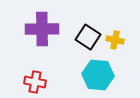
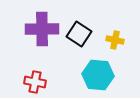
black square: moved 9 px left, 3 px up
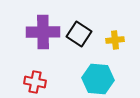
purple cross: moved 1 px right, 3 px down
yellow cross: rotated 18 degrees counterclockwise
cyan hexagon: moved 4 px down
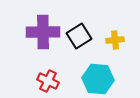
black square: moved 2 px down; rotated 25 degrees clockwise
red cross: moved 13 px right, 1 px up; rotated 15 degrees clockwise
